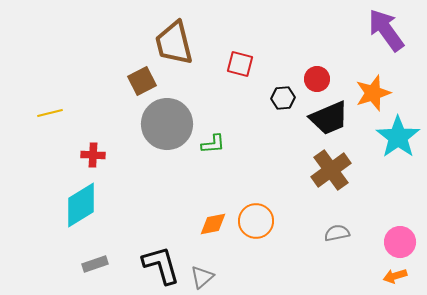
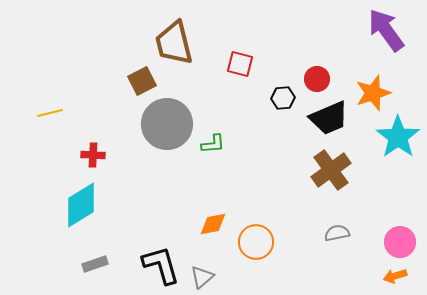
orange circle: moved 21 px down
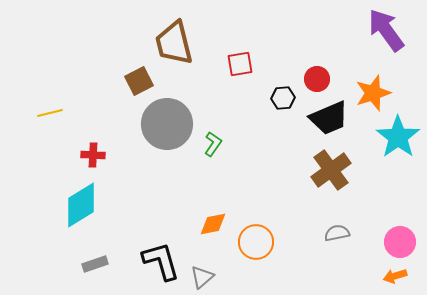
red square: rotated 24 degrees counterclockwise
brown square: moved 3 px left
green L-shape: rotated 50 degrees counterclockwise
black L-shape: moved 4 px up
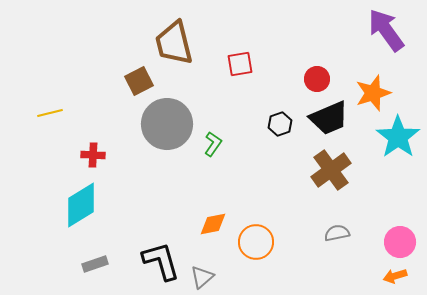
black hexagon: moved 3 px left, 26 px down; rotated 15 degrees counterclockwise
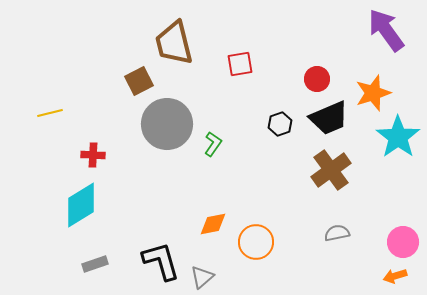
pink circle: moved 3 px right
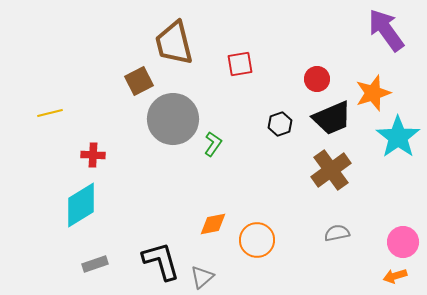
black trapezoid: moved 3 px right
gray circle: moved 6 px right, 5 px up
orange circle: moved 1 px right, 2 px up
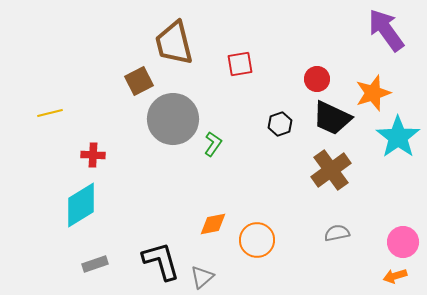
black trapezoid: rotated 48 degrees clockwise
